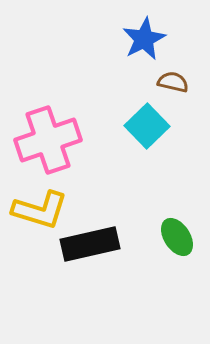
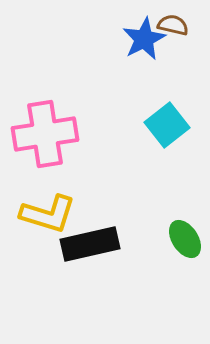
brown semicircle: moved 57 px up
cyan square: moved 20 px right, 1 px up; rotated 6 degrees clockwise
pink cross: moved 3 px left, 6 px up; rotated 10 degrees clockwise
yellow L-shape: moved 8 px right, 4 px down
green ellipse: moved 8 px right, 2 px down
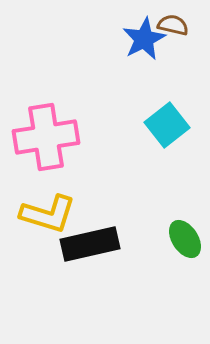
pink cross: moved 1 px right, 3 px down
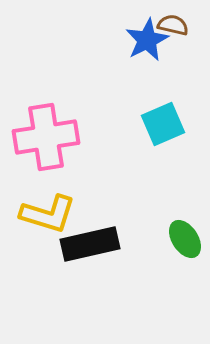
blue star: moved 3 px right, 1 px down
cyan square: moved 4 px left, 1 px up; rotated 15 degrees clockwise
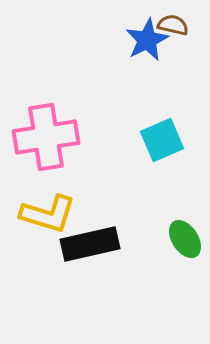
cyan square: moved 1 px left, 16 px down
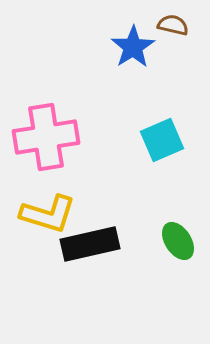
blue star: moved 14 px left, 7 px down; rotated 6 degrees counterclockwise
green ellipse: moved 7 px left, 2 px down
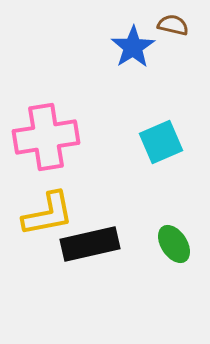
cyan square: moved 1 px left, 2 px down
yellow L-shape: rotated 28 degrees counterclockwise
green ellipse: moved 4 px left, 3 px down
